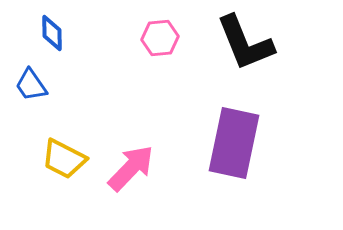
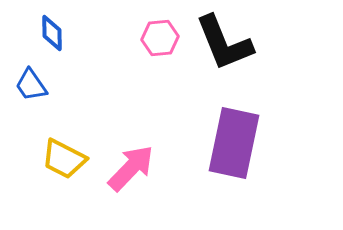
black L-shape: moved 21 px left
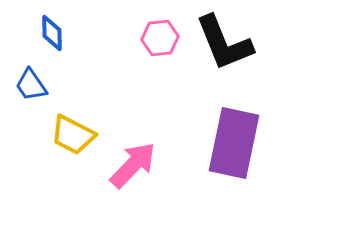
yellow trapezoid: moved 9 px right, 24 px up
pink arrow: moved 2 px right, 3 px up
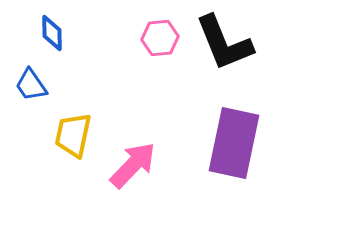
yellow trapezoid: rotated 75 degrees clockwise
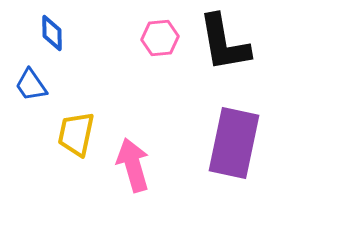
black L-shape: rotated 12 degrees clockwise
yellow trapezoid: moved 3 px right, 1 px up
pink arrow: rotated 60 degrees counterclockwise
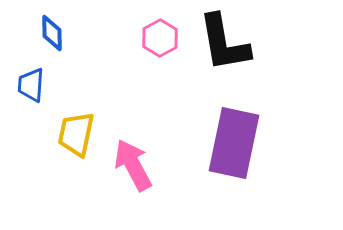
pink hexagon: rotated 24 degrees counterclockwise
blue trapezoid: rotated 39 degrees clockwise
pink arrow: rotated 12 degrees counterclockwise
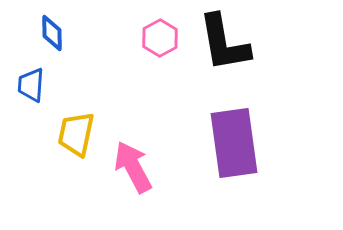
purple rectangle: rotated 20 degrees counterclockwise
pink arrow: moved 2 px down
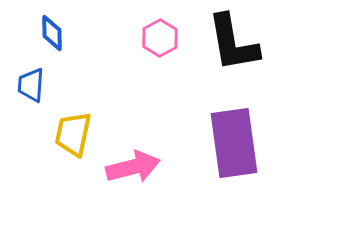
black L-shape: moved 9 px right
yellow trapezoid: moved 3 px left
pink arrow: rotated 104 degrees clockwise
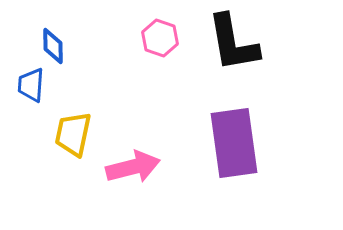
blue diamond: moved 1 px right, 13 px down
pink hexagon: rotated 12 degrees counterclockwise
